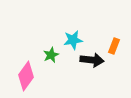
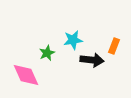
green star: moved 4 px left, 2 px up
pink diamond: moved 1 px up; rotated 60 degrees counterclockwise
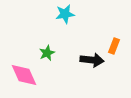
cyan star: moved 8 px left, 26 px up
pink diamond: moved 2 px left
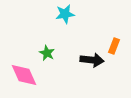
green star: rotated 21 degrees counterclockwise
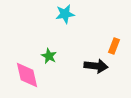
green star: moved 2 px right, 3 px down
black arrow: moved 4 px right, 6 px down
pink diamond: moved 3 px right; rotated 12 degrees clockwise
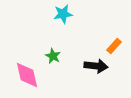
cyan star: moved 2 px left
orange rectangle: rotated 21 degrees clockwise
green star: moved 4 px right
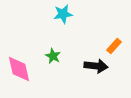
pink diamond: moved 8 px left, 6 px up
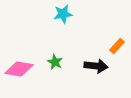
orange rectangle: moved 3 px right
green star: moved 2 px right, 6 px down
pink diamond: rotated 68 degrees counterclockwise
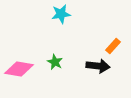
cyan star: moved 2 px left
orange rectangle: moved 4 px left
black arrow: moved 2 px right
